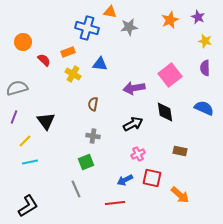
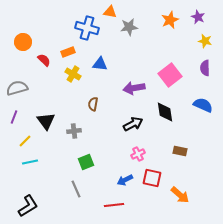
blue semicircle: moved 1 px left, 3 px up
gray cross: moved 19 px left, 5 px up; rotated 16 degrees counterclockwise
red line: moved 1 px left, 2 px down
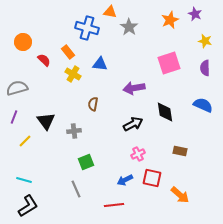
purple star: moved 3 px left, 3 px up
gray star: rotated 30 degrees counterclockwise
orange rectangle: rotated 72 degrees clockwise
pink square: moved 1 px left, 12 px up; rotated 20 degrees clockwise
cyan line: moved 6 px left, 18 px down; rotated 28 degrees clockwise
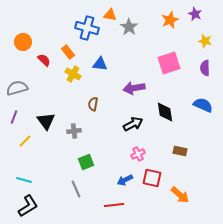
orange triangle: moved 3 px down
